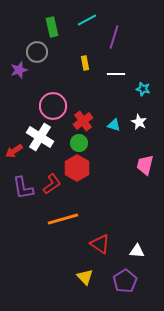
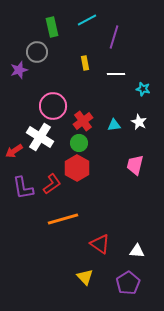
cyan triangle: rotated 24 degrees counterclockwise
pink trapezoid: moved 10 px left
purple pentagon: moved 3 px right, 2 px down
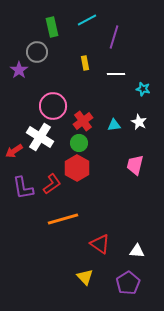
purple star: rotated 18 degrees counterclockwise
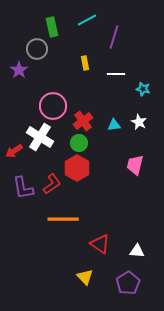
gray circle: moved 3 px up
orange line: rotated 16 degrees clockwise
